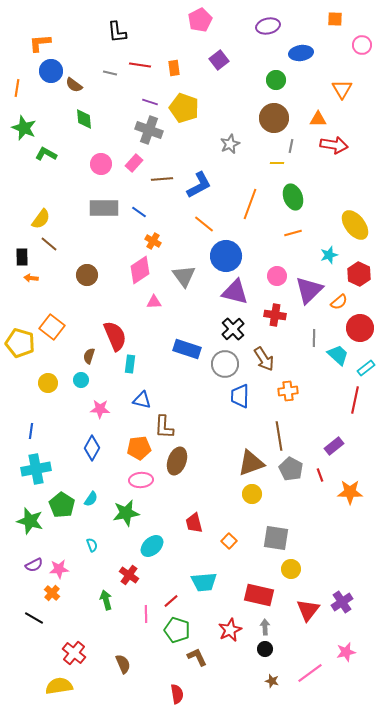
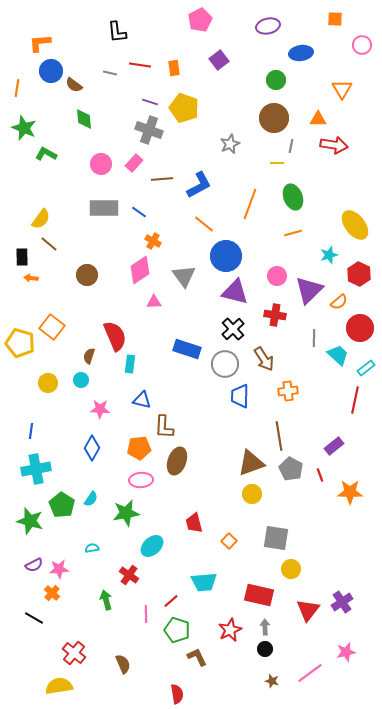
cyan semicircle at (92, 545): moved 3 px down; rotated 80 degrees counterclockwise
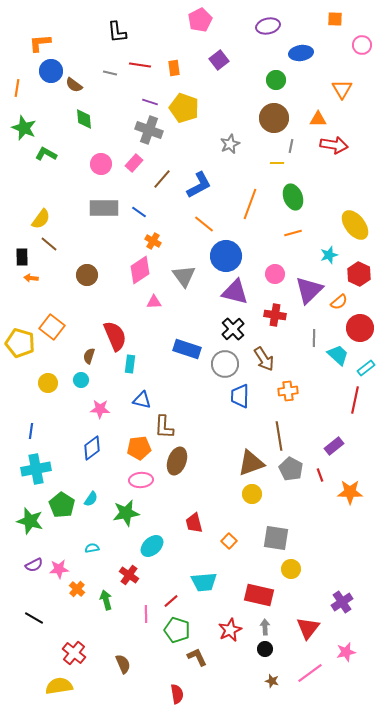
brown line at (162, 179): rotated 45 degrees counterclockwise
pink circle at (277, 276): moved 2 px left, 2 px up
blue diamond at (92, 448): rotated 25 degrees clockwise
orange cross at (52, 593): moved 25 px right, 4 px up
red triangle at (308, 610): moved 18 px down
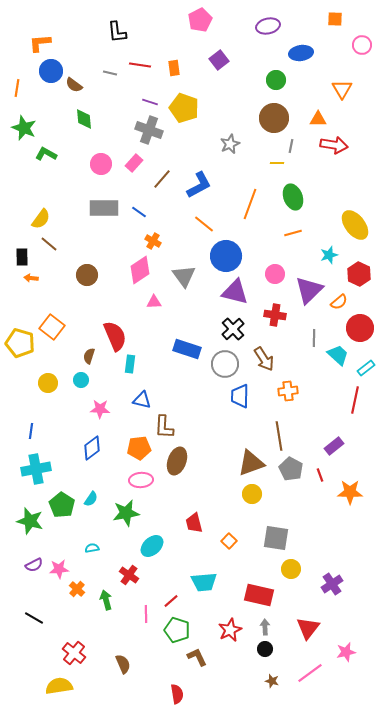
purple cross at (342, 602): moved 10 px left, 18 px up
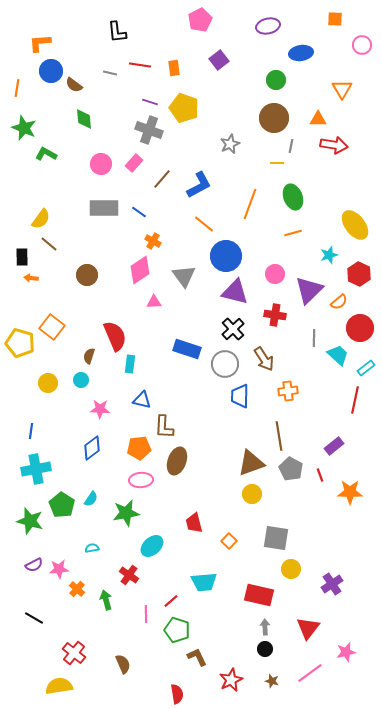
red star at (230, 630): moved 1 px right, 50 px down
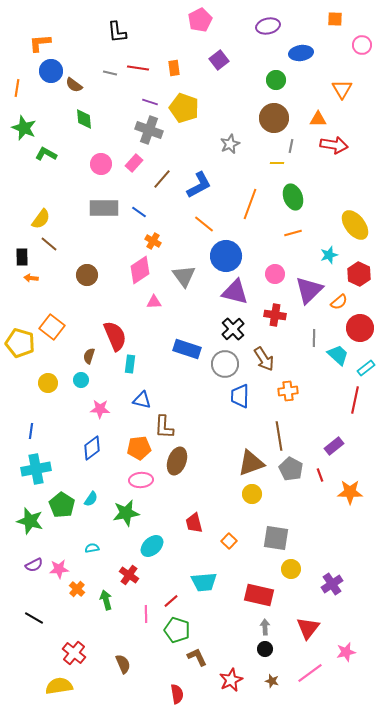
red line at (140, 65): moved 2 px left, 3 px down
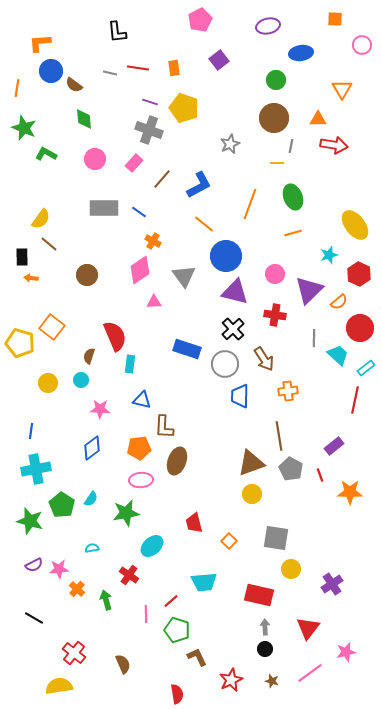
pink circle at (101, 164): moved 6 px left, 5 px up
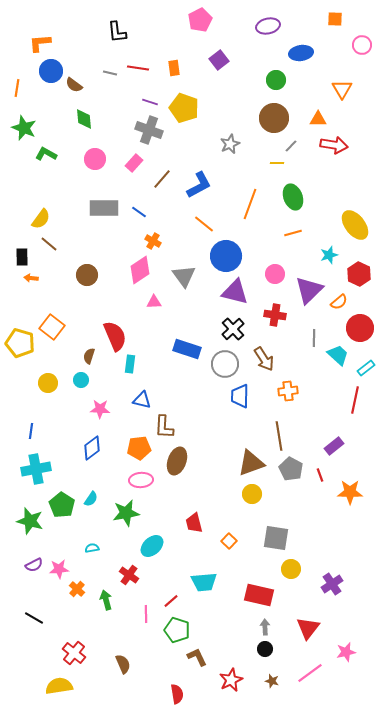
gray line at (291, 146): rotated 32 degrees clockwise
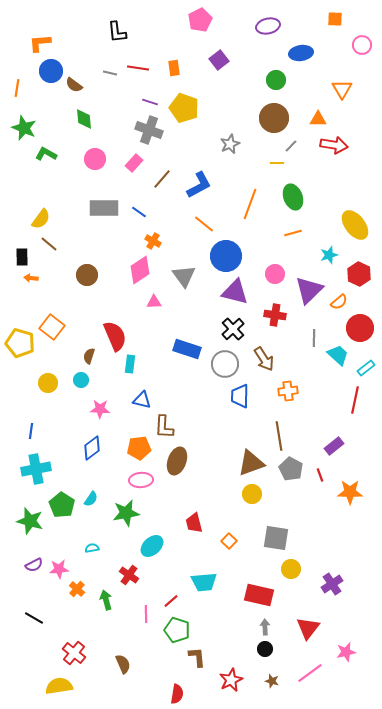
brown L-shape at (197, 657): rotated 20 degrees clockwise
red semicircle at (177, 694): rotated 18 degrees clockwise
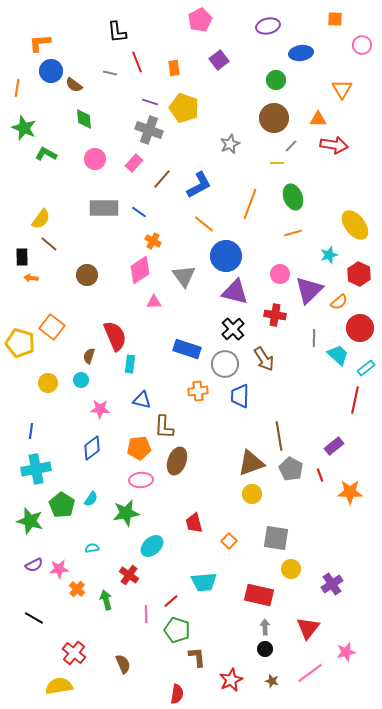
red line at (138, 68): moved 1 px left, 6 px up; rotated 60 degrees clockwise
pink circle at (275, 274): moved 5 px right
orange cross at (288, 391): moved 90 px left
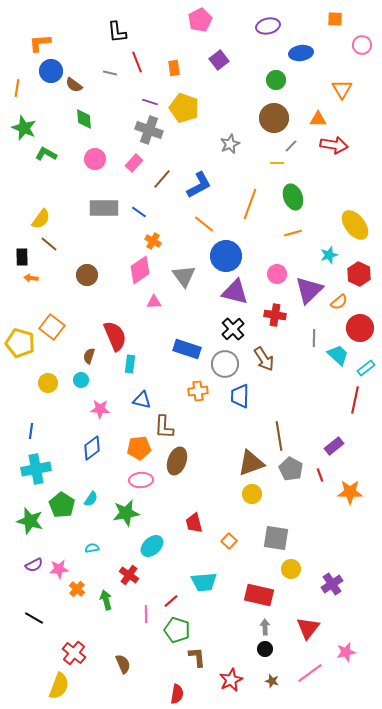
pink circle at (280, 274): moved 3 px left
yellow semicircle at (59, 686): rotated 120 degrees clockwise
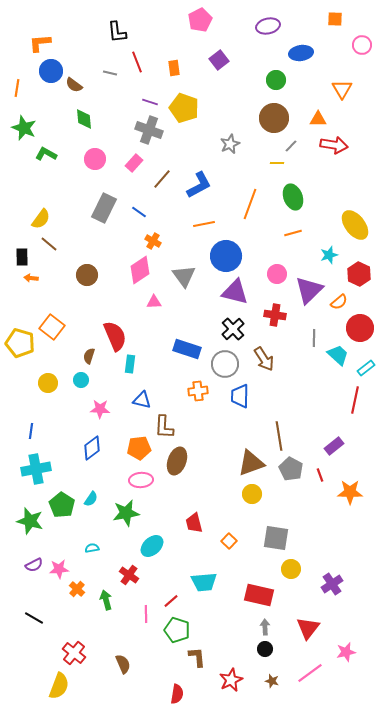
gray rectangle at (104, 208): rotated 64 degrees counterclockwise
orange line at (204, 224): rotated 50 degrees counterclockwise
